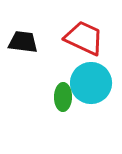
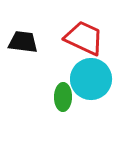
cyan circle: moved 4 px up
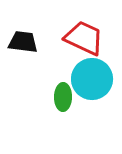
cyan circle: moved 1 px right
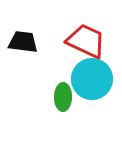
red trapezoid: moved 2 px right, 3 px down
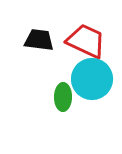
black trapezoid: moved 16 px right, 2 px up
